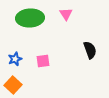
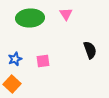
orange square: moved 1 px left, 1 px up
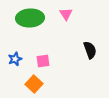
orange square: moved 22 px right
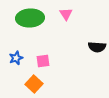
black semicircle: moved 7 px right, 3 px up; rotated 114 degrees clockwise
blue star: moved 1 px right, 1 px up
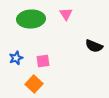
green ellipse: moved 1 px right, 1 px down
black semicircle: moved 3 px left, 1 px up; rotated 18 degrees clockwise
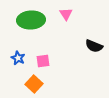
green ellipse: moved 1 px down
blue star: moved 2 px right; rotated 24 degrees counterclockwise
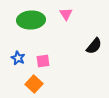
black semicircle: rotated 72 degrees counterclockwise
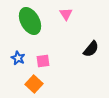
green ellipse: moved 1 px left, 1 px down; rotated 64 degrees clockwise
black semicircle: moved 3 px left, 3 px down
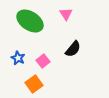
green ellipse: rotated 28 degrees counterclockwise
black semicircle: moved 18 px left
pink square: rotated 32 degrees counterclockwise
orange square: rotated 12 degrees clockwise
